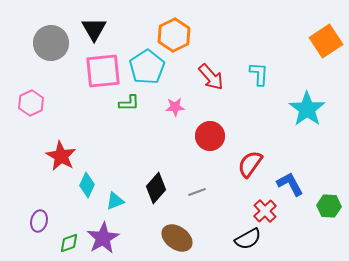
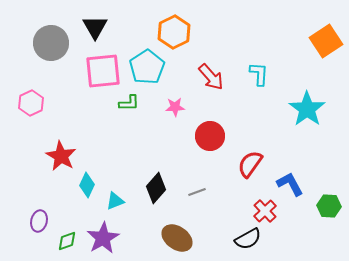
black triangle: moved 1 px right, 2 px up
orange hexagon: moved 3 px up
green diamond: moved 2 px left, 2 px up
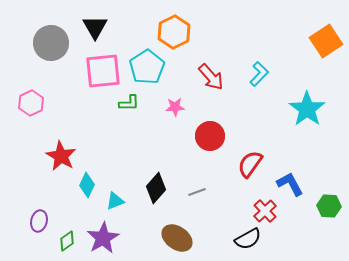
cyan L-shape: rotated 40 degrees clockwise
green diamond: rotated 15 degrees counterclockwise
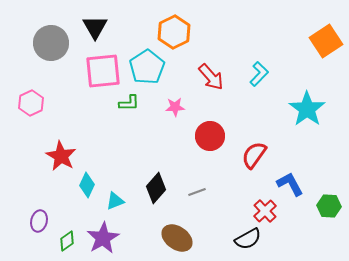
red semicircle: moved 4 px right, 9 px up
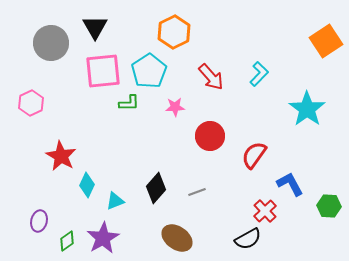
cyan pentagon: moved 2 px right, 4 px down
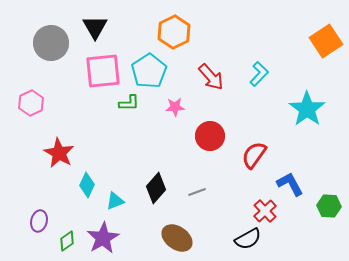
red star: moved 2 px left, 3 px up
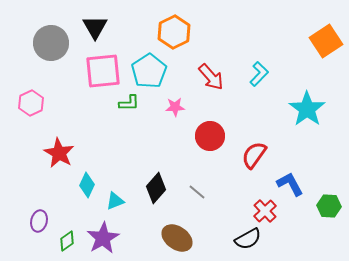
gray line: rotated 60 degrees clockwise
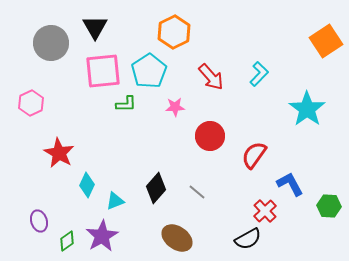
green L-shape: moved 3 px left, 1 px down
purple ellipse: rotated 30 degrees counterclockwise
purple star: moved 1 px left, 2 px up
